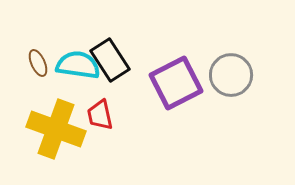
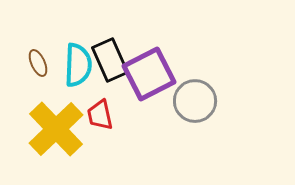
black rectangle: rotated 9 degrees clockwise
cyan semicircle: rotated 84 degrees clockwise
gray circle: moved 36 px left, 26 px down
purple square: moved 27 px left, 9 px up
yellow cross: rotated 26 degrees clockwise
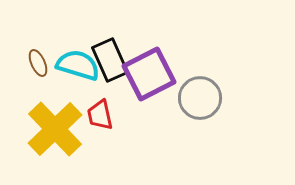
cyan semicircle: rotated 75 degrees counterclockwise
gray circle: moved 5 px right, 3 px up
yellow cross: moved 1 px left
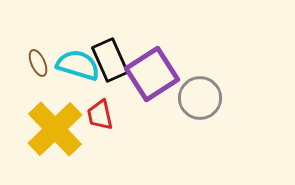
purple square: moved 3 px right; rotated 6 degrees counterclockwise
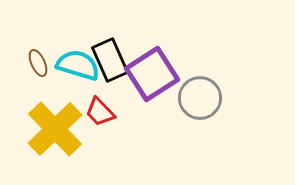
red trapezoid: moved 3 px up; rotated 32 degrees counterclockwise
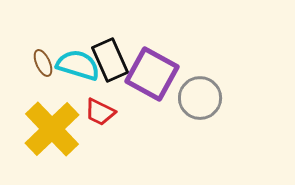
brown ellipse: moved 5 px right
purple square: rotated 28 degrees counterclockwise
red trapezoid: rotated 20 degrees counterclockwise
yellow cross: moved 3 px left
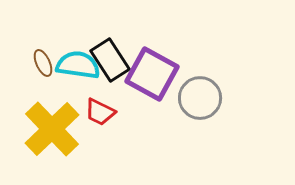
black rectangle: rotated 9 degrees counterclockwise
cyan semicircle: rotated 9 degrees counterclockwise
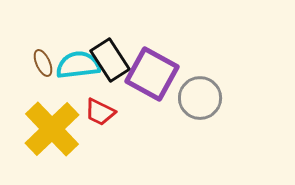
cyan semicircle: rotated 15 degrees counterclockwise
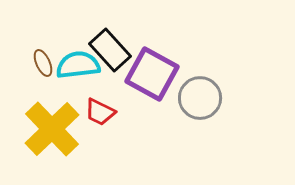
black rectangle: moved 10 px up; rotated 9 degrees counterclockwise
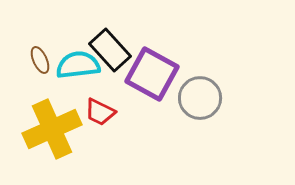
brown ellipse: moved 3 px left, 3 px up
yellow cross: rotated 20 degrees clockwise
